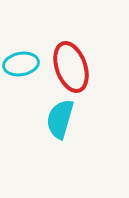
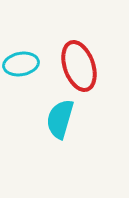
red ellipse: moved 8 px right, 1 px up
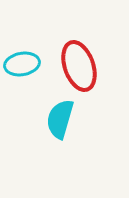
cyan ellipse: moved 1 px right
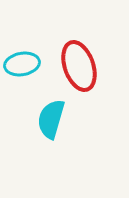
cyan semicircle: moved 9 px left
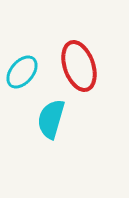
cyan ellipse: moved 8 px down; rotated 40 degrees counterclockwise
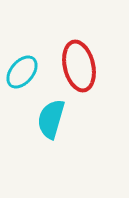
red ellipse: rotated 6 degrees clockwise
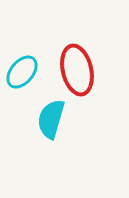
red ellipse: moved 2 px left, 4 px down
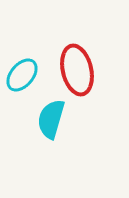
cyan ellipse: moved 3 px down
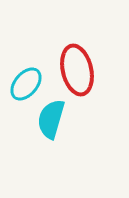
cyan ellipse: moved 4 px right, 9 px down
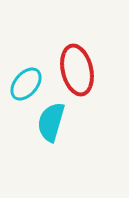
cyan semicircle: moved 3 px down
